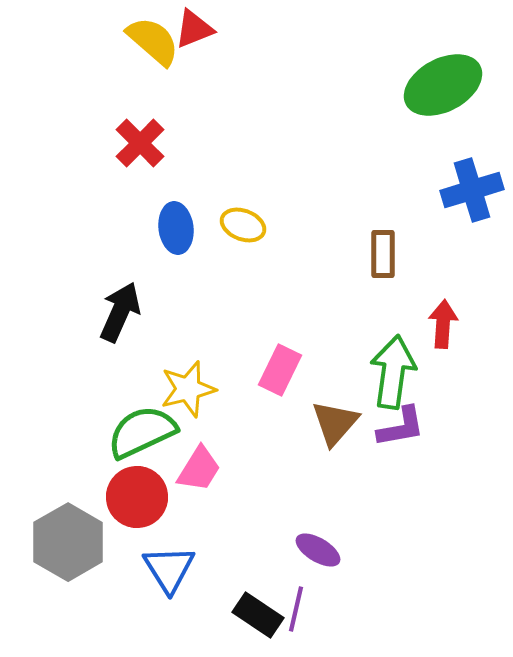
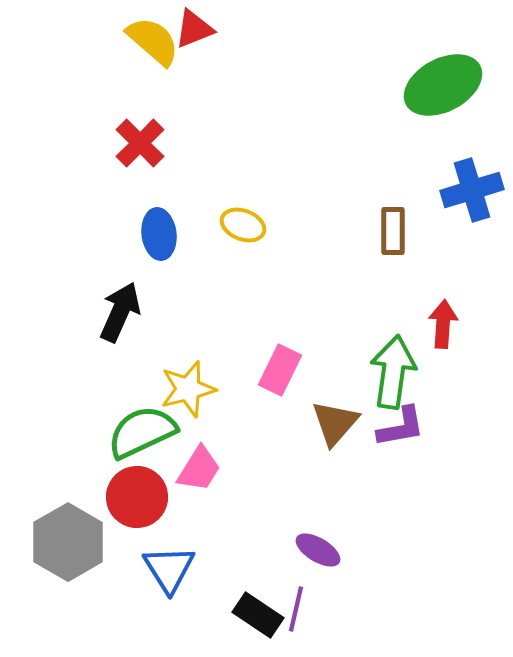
blue ellipse: moved 17 px left, 6 px down
brown rectangle: moved 10 px right, 23 px up
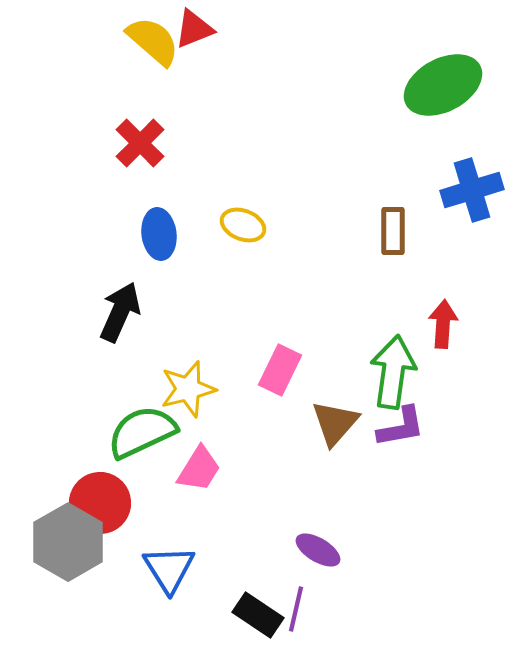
red circle: moved 37 px left, 6 px down
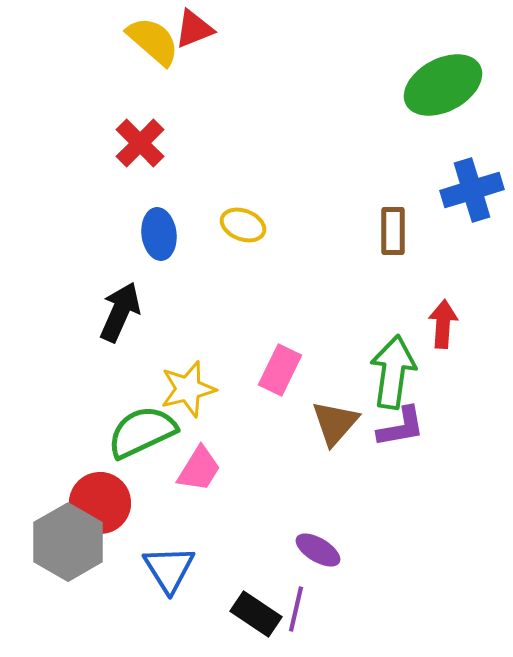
black rectangle: moved 2 px left, 1 px up
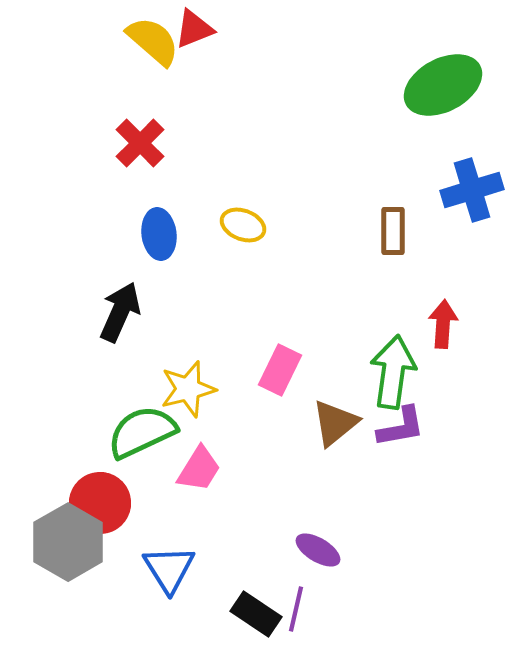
brown triangle: rotated 10 degrees clockwise
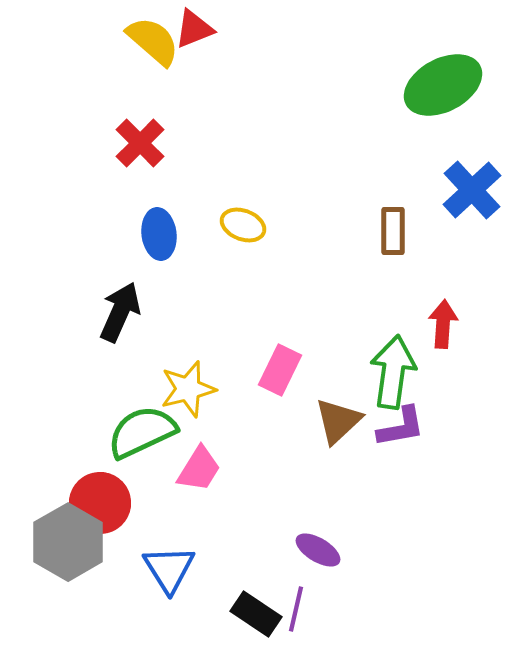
blue cross: rotated 26 degrees counterclockwise
brown triangle: moved 3 px right, 2 px up; rotated 4 degrees counterclockwise
